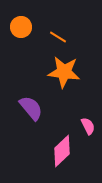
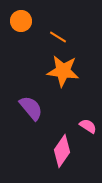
orange circle: moved 6 px up
orange star: moved 1 px left, 1 px up
pink semicircle: rotated 30 degrees counterclockwise
pink diamond: rotated 12 degrees counterclockwise
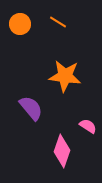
orange circle: moved 1 px left, 3 px down
orange line: moved 15 px up
orange star: moved 2 px right, 5 px down
pink diamond: rotated 16 degrees counterclockwise
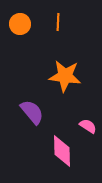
orange line: rotated 60 degrees clockwise
purple semicircle: moved 1 px right, 4 px down
pink diamond: rotated 20 degrees counterclockwise
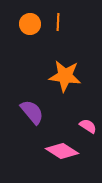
orange circle: moved 10 px right
pink diamond: rotated 56 degrees counterclockwise
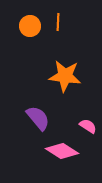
orange circle: moved 2 px down
purple semicircle: moved 6 px right, 6 px down
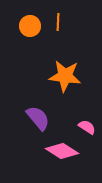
pink semicircle: moved 1 px left, 1 px down
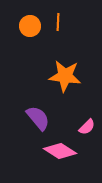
pink semicircle: rotated 102 degrees clockwise
pink diamond: moved 2 px left
